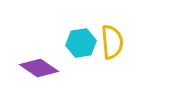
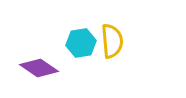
yellow semicircle: moved 1 px up
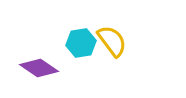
yellow semicircle: rotated 32 degrees counterclockwise
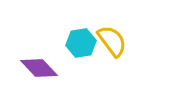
purple diamond: rotated 12 degrees clockwise
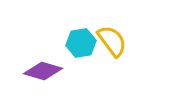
purple diamond: moved 4 px right, 3 px down; rotated 30 degrees counterclockwise
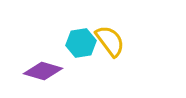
yellow semicircle: moved 2 px left
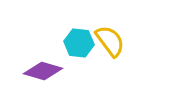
cyan hexagon: moved 2 px left; rotated 16 degrees clockwise
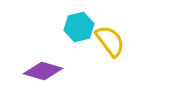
cyan hexagon: moved 16 px up; rotated 20 degrees counterclockwise
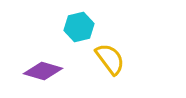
yellow semicircle: moved 18 px down
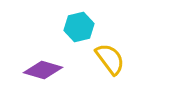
purple diamond: moved 1 px up
